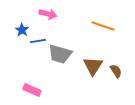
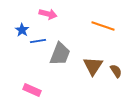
gray trapezoid: rotated 85 degrees counterclockwise
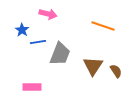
blue line: moved 1 px down
pink rectangle: moved 3 px up; rotated 24 degrees counterclockwise
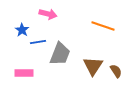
pink rectangle: moved 8 px left, 14 px up
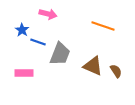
blue line: rotated 28 degrees clockwise
brown triangle: rotated 40 degrees counterclockwise
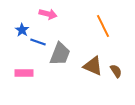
orange line: rotated 45 degrees clockwise
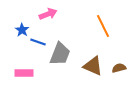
pink arrow: rotated 36 degrees counterclockwise
brown semicircle: moved 3 px right, 3 px up; rotated 72 degrees counterclockwise
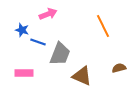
blue star: rotated 16 degrees counterclockwise
brown triangle: moved 11 px left, 10 px down
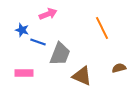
orange line: moved 1 px left, 2 px down
